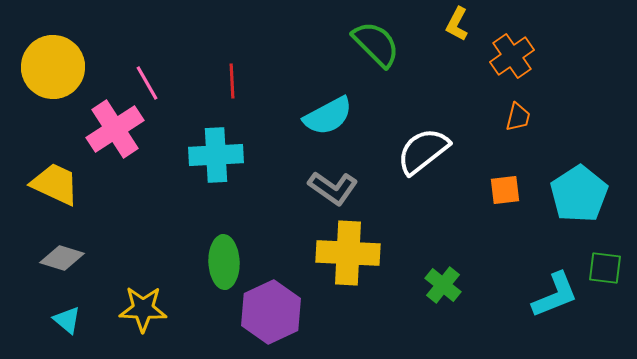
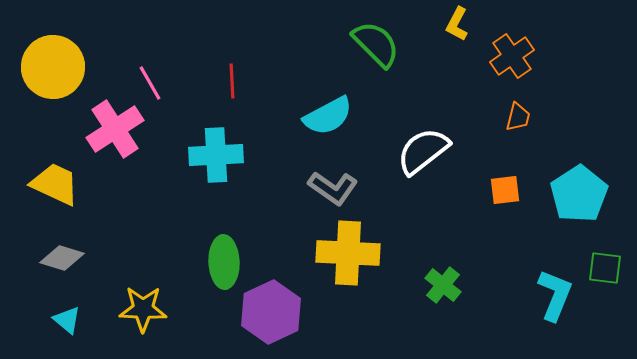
pink line: moved 3 px right
cyan L-shape: rotated 46 degrees counterclockwise
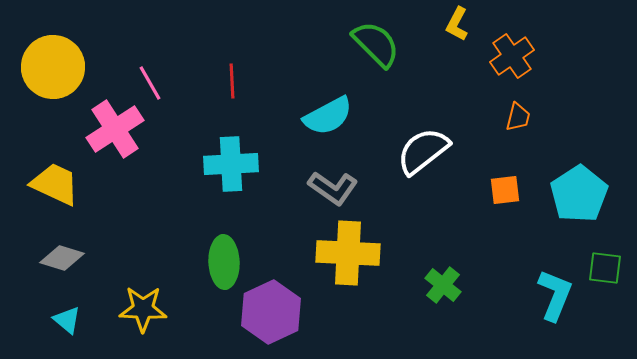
cyan cross: moved 15 px right, 9 px down
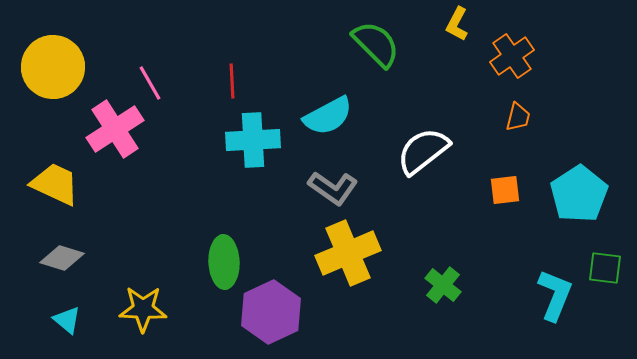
cyan cross: moved 22 px right, 24 px up
yellow cross: rotated 26 degrees counterclockwise
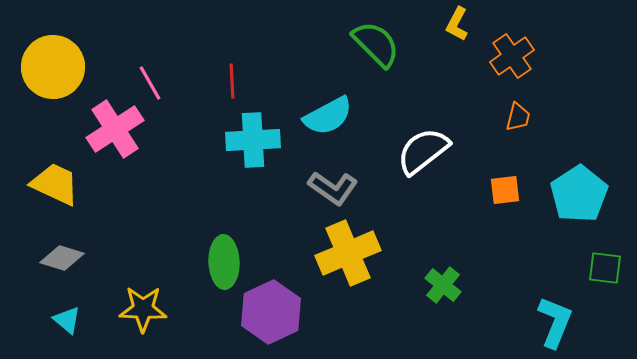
cyan L-shape: moved 27 px down
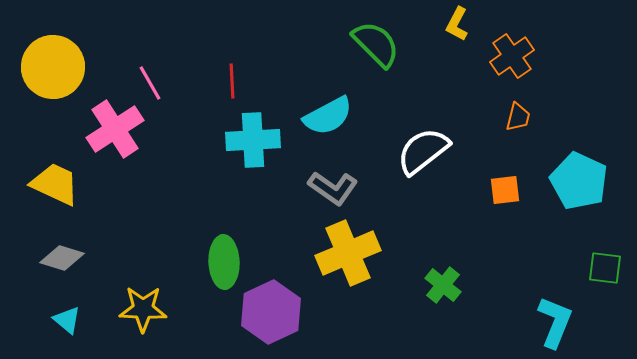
cyan pentagon: moved 13 px up; rotated 14 degrees counterclockwise
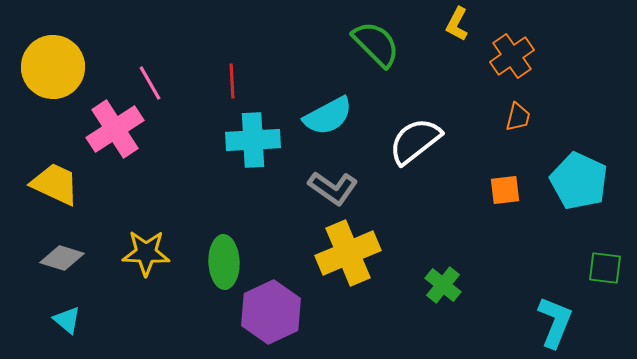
white semicircle: moved 8 px left, 10 px up
yellow star: moved 3 px right, 56 px up
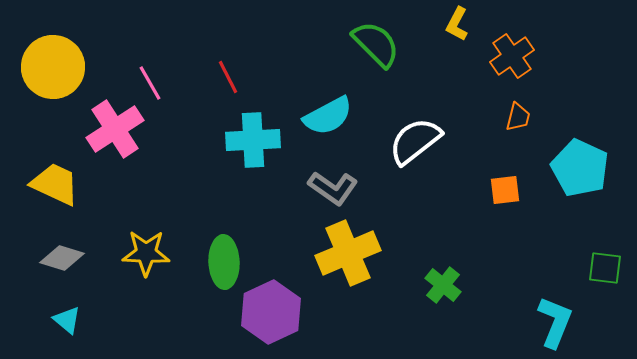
red line: moved 4 px left, 4 px up; rotated 24 degrees counterclockwise
cyan pentagon: moved 1 px right, 13 px up
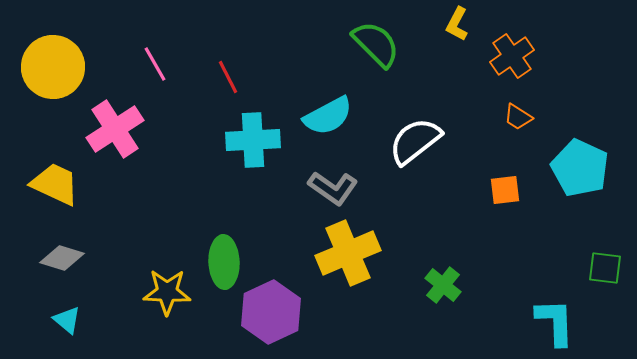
pink line: moved 5 px right, 19 px up
orange trapezoid: rotated 108 degrees clockwise
yellow star: moved 21 px right, 39 px down
cyan L-shape: rotated 24 degrees counterclockwise
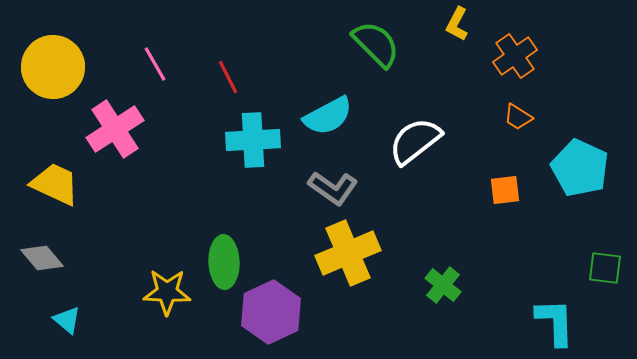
orange cross: moved 3 px right
gray diamond: moved 20 px left; rotated 33 degrees clockwise
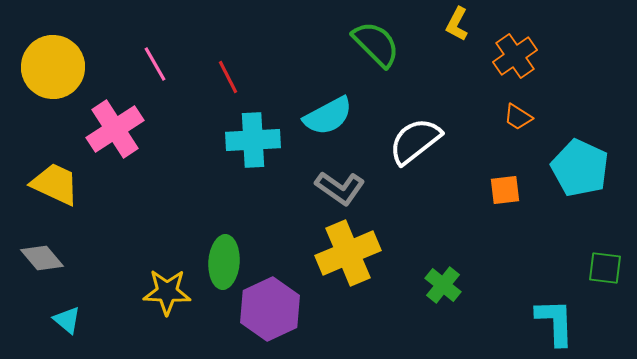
gray L-shape: moved 7 px right
green ellipse: rotated 6 degrees clockwise
purple hexagon: moved 1 px left, 3 px up
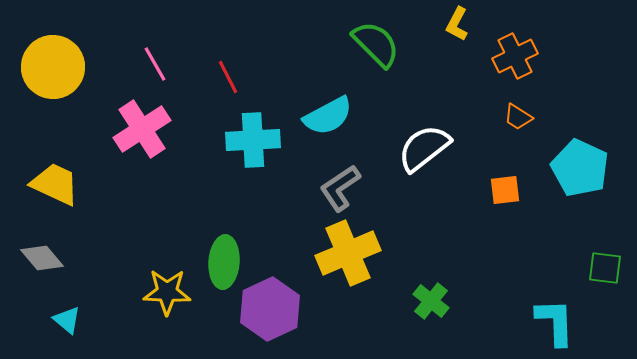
orange cross: rotated 9 degrees clockwise
pink cross: moved 27 px right
white semicircle: moved 9 px right, 7 px down
gray L-shape: rotated 111 degrees clockwise
green cross: moved 12 px left, 16 px down
